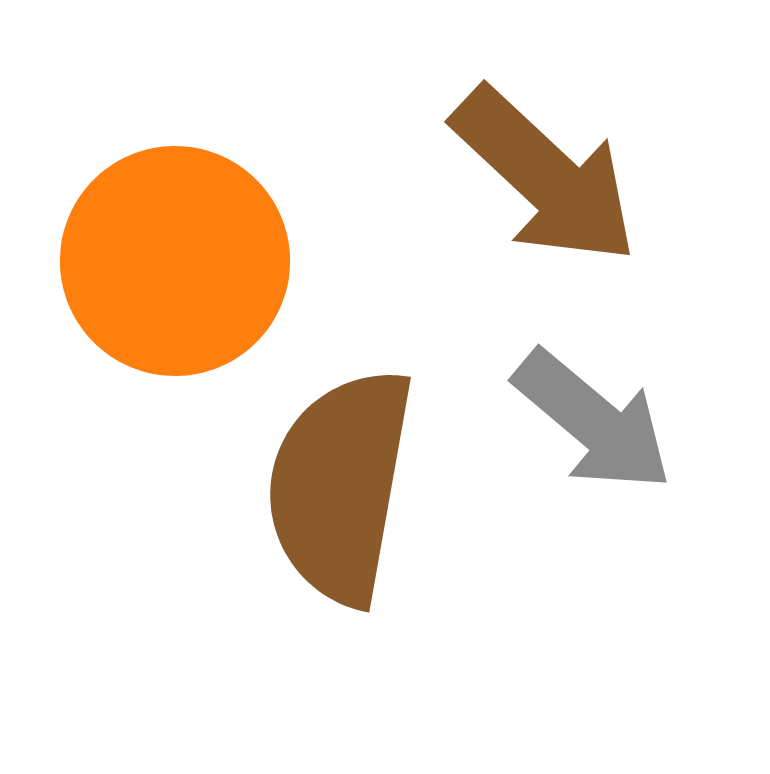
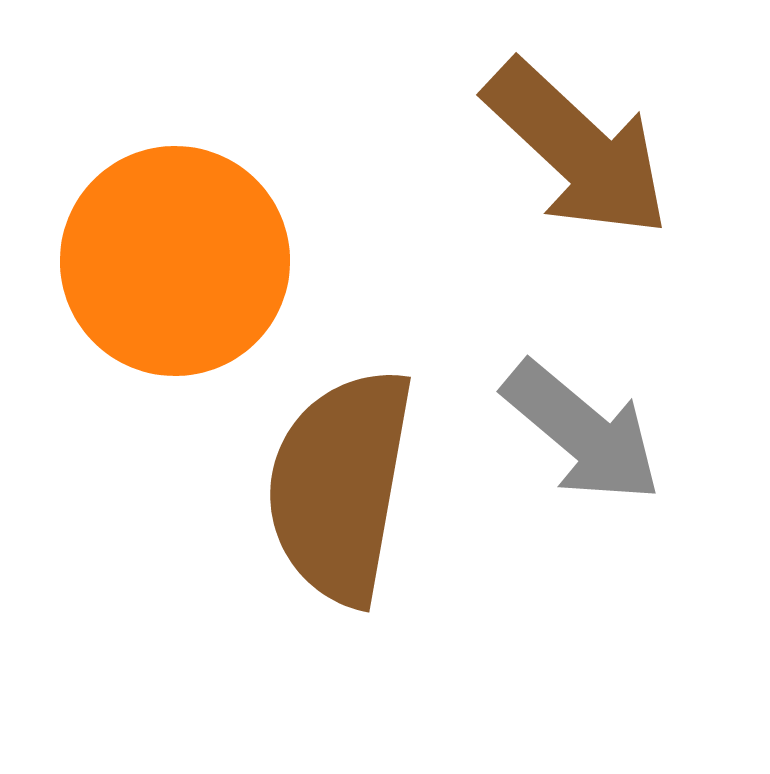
brown arrow: moved 32 px right, 27 px up
gray arrow: moved 11 px left, 11 px down
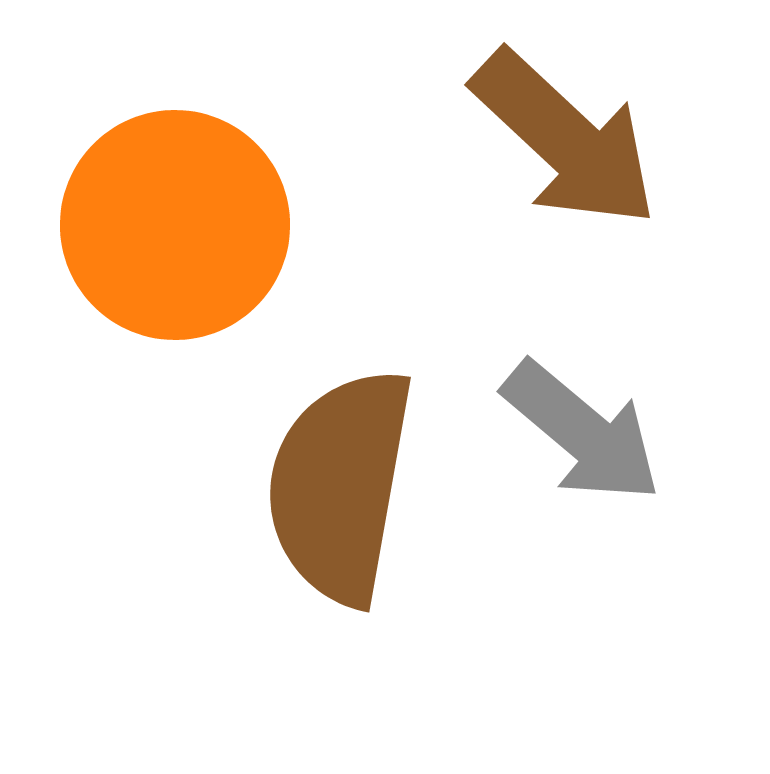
brown arrow: moved 12 px left, 10 px up
orange circle: moved 36 px up
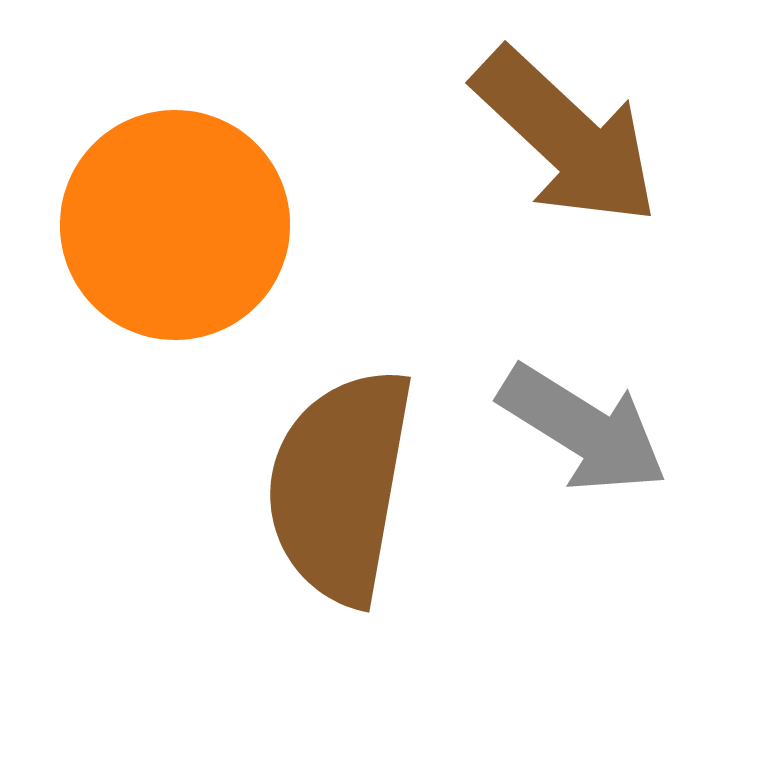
brown arrow: moved 1 px right, 2 px up
gray arrow: moved 1 px right, 3 px up; rotated 8 degrees counterclockwise
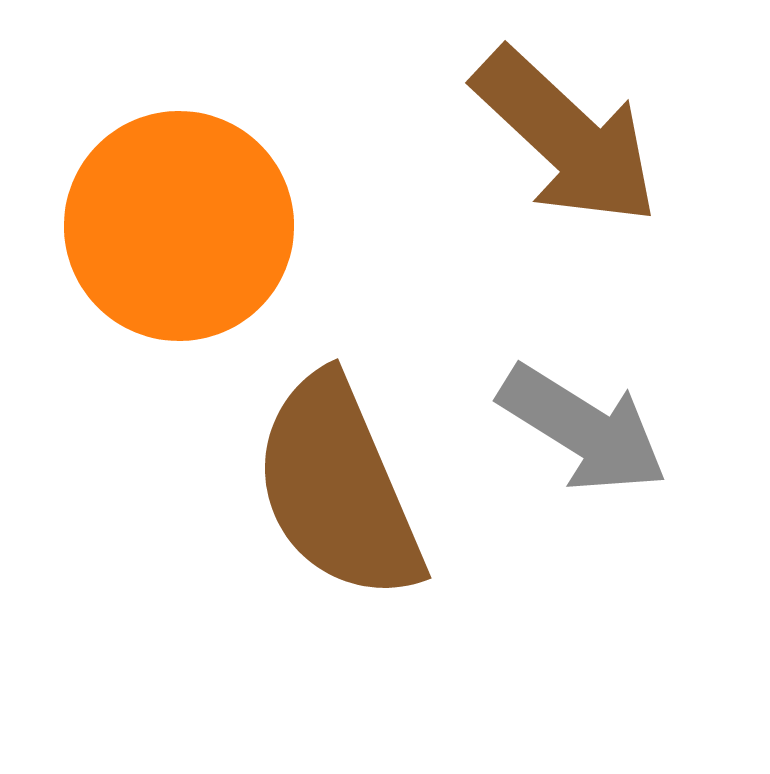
orange circle: moved 4 px right, 1 px down
brown semicircle: moved 2 px left, 2 px down; rotated 33 degrees counterclockwise
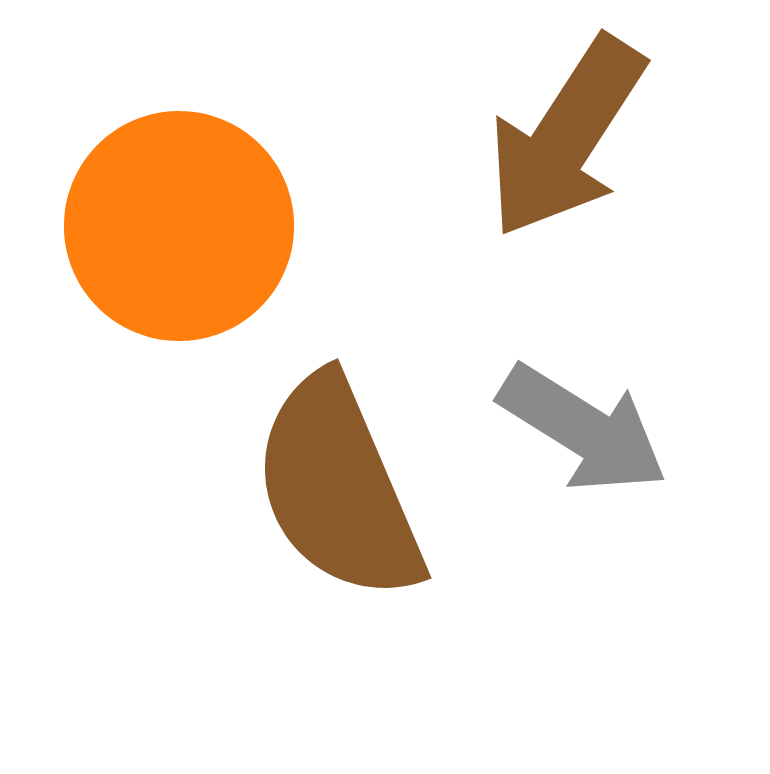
brown arrow: rotated 80 degrees clockwise
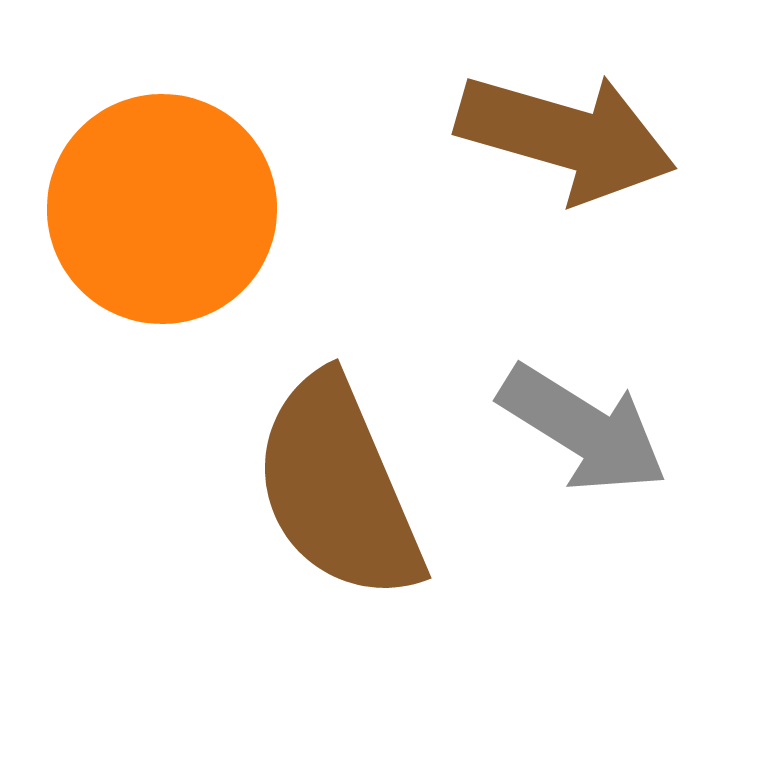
brown arrow: rotated 107 degrees counterclockwise
orange circle: moved 17 px left, 17 px up
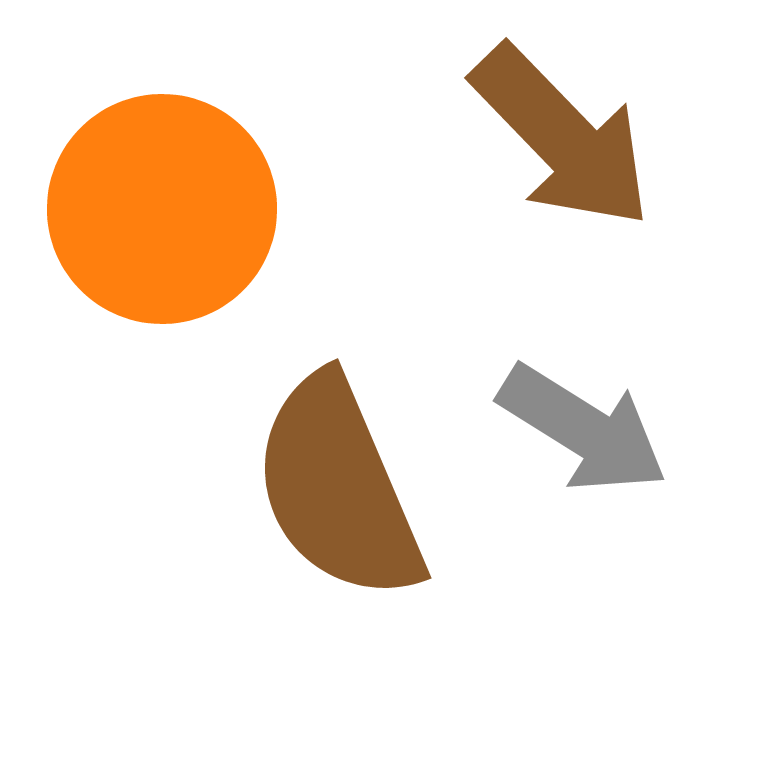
brown arrow: moved 4 px left; rotated 30 degrees clockwise
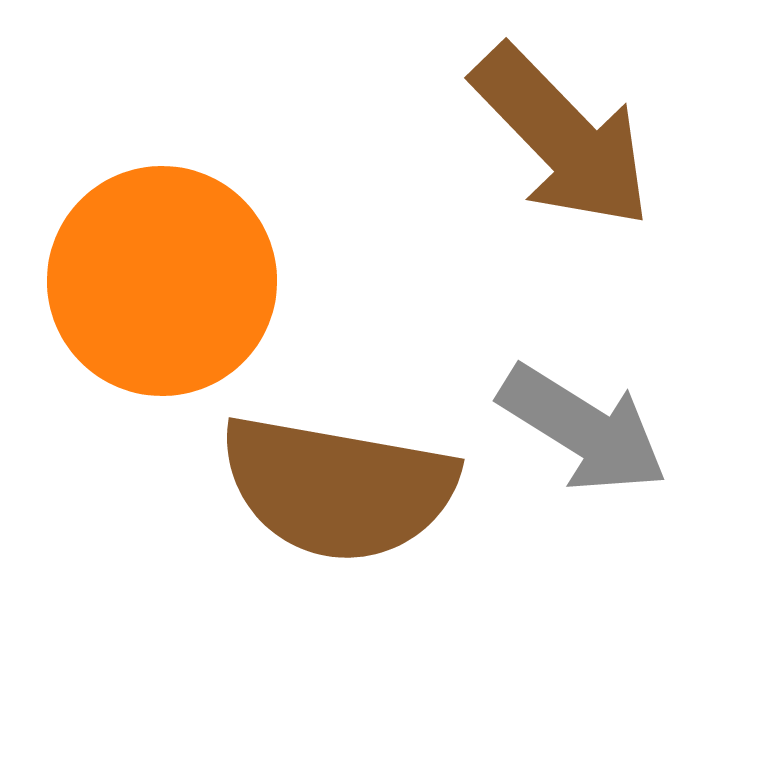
orange circle: moved 72 px down
brown semicircle: rotated 57 degrees counterclockwise
